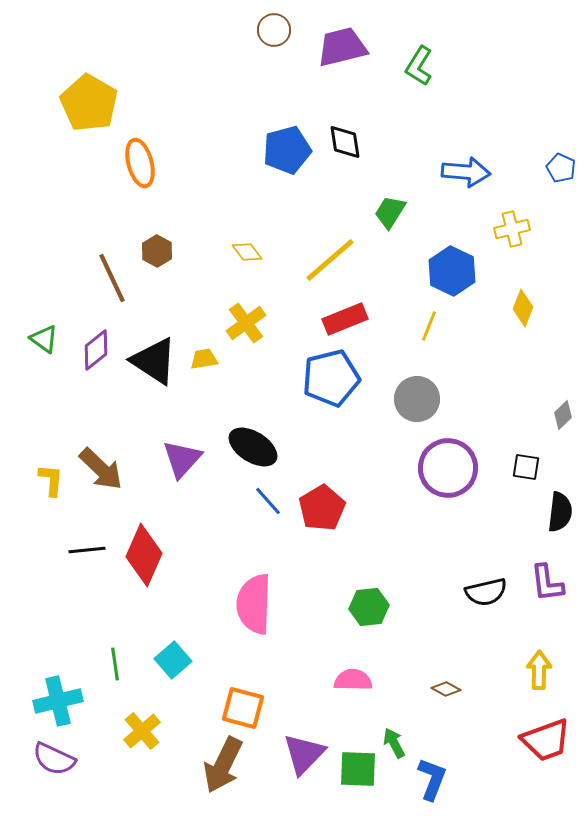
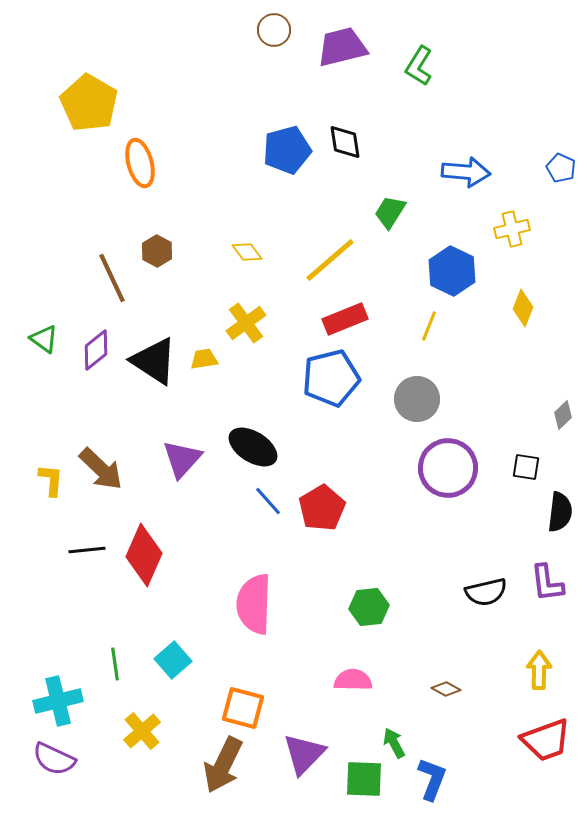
green square at (358, 769): moved 6 px right, 10 px down
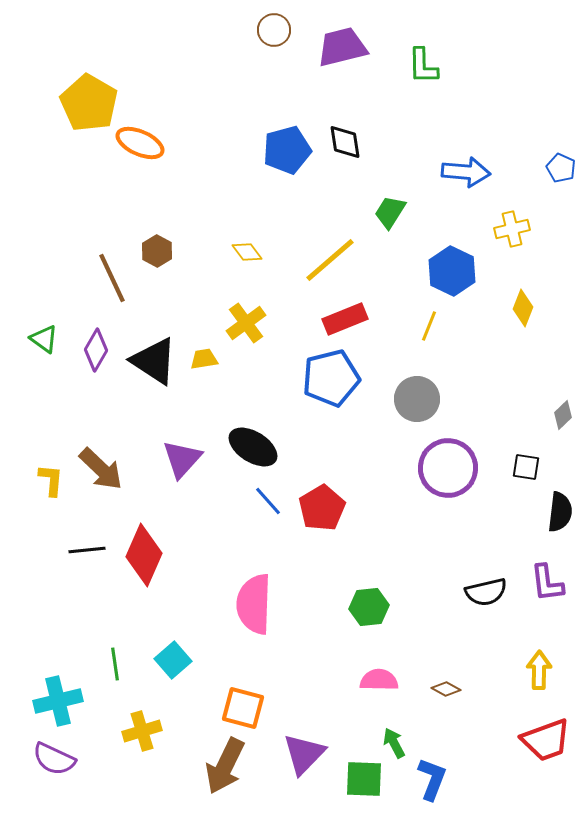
green L-shape at (419, 66): moved 4 px right; rotated 33 degrees counterclockwise
orange ellipse at (140, 163): moved 20 px up; rotated 51 degrees counterclockwise
purple diamond at (96, 350): rotated 21 degrees counterclockwise
pink semicircle at (353, 680): moved 26 px right
yellow cross at (142, 731): rotated 24 degrees clockwise
brown arrow at (223, 765): moved 2 px right, 1 px down
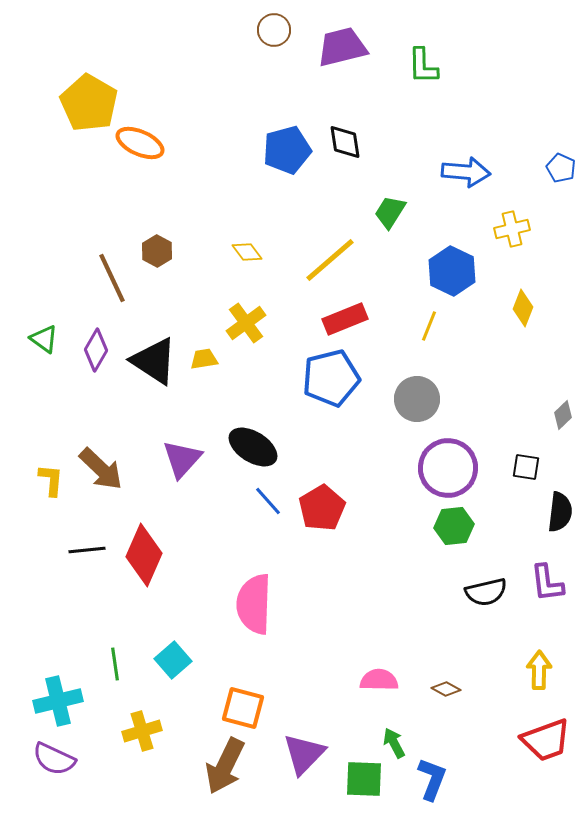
green hexagon at (369, 607): moved 85 px right, 81 px up
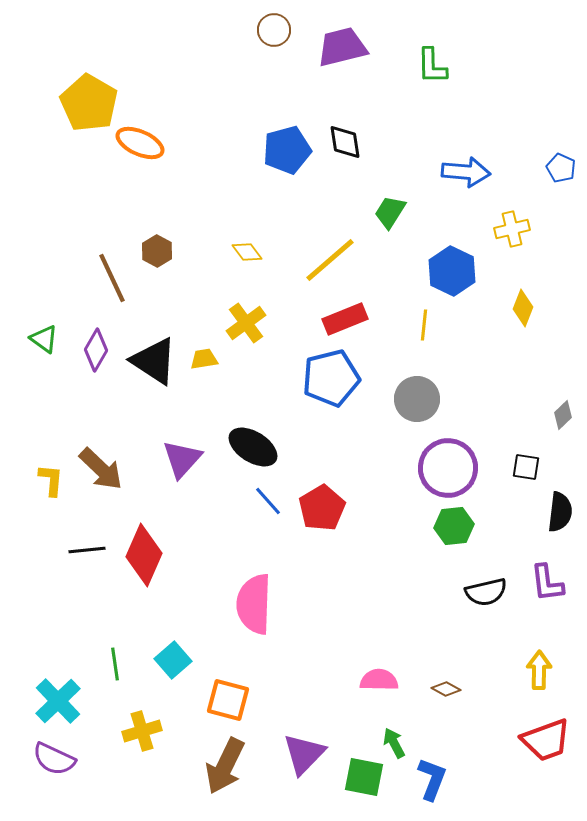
green L-shape at (423, 66): moved 9 px right
yellow line at (429, 326): moved 5 px left, 1 px up; rotated 16 degrees counterclockwise
cyan cross at (58, 701): rotated 30 degrees counterclockwise
orange square at (243, 708): moved 15 px left, 8 px up
green square at (364, 779): moved 2 px up; rotated 9 degrees clockwise
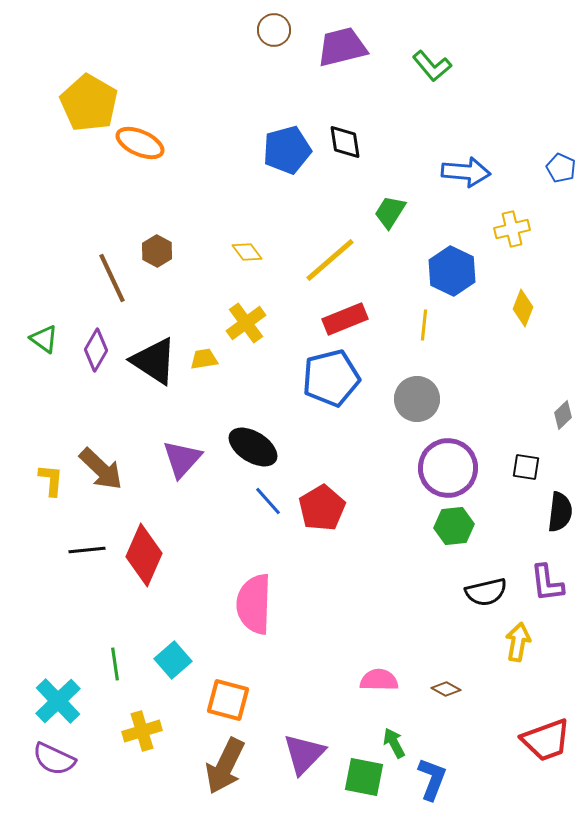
green L-shape at (432, 66): rotated 39 degrees counterclockwise
yellow arrow at (539, 670): moved 21 px left, 28 px up; rotated 9 degrees clockwise
